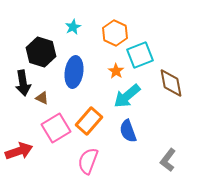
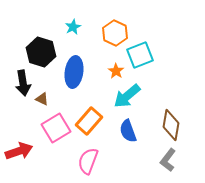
brown diamond: moved 42 px down; rotated 20 degrees clockwise
brown triangle: moved 1 px down
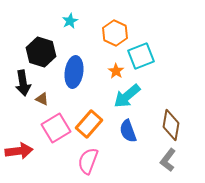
cyan star: moved 3 px left, 6 px up
cyan square: moved 1 px right, 1 px down
orange rectangle: moved 3 px down
red arrow: rotated 12 degrees clockwise
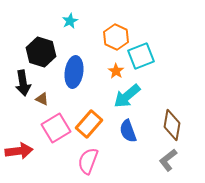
orange hexagon: moved 1 px right, 4 px down
brown diamond: moved 1 px right
gray L-shape: rotated 15 degrees clockwise
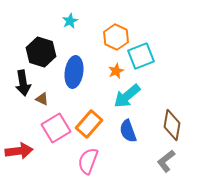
orange star: rotated 14 degrees clockwise
gray L-shape: moved 2 px left, 1 px down
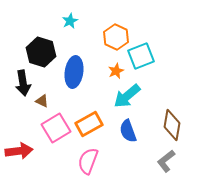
brown triangle: moved 2 px down
orange rectangle: rotated 20 degrees clockwise
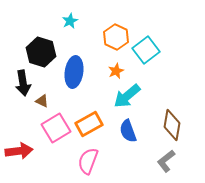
cyan square: moved 5 px right, 6 px up; rotated 16 degrees counterclockwise
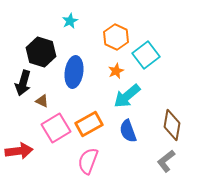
cyan square: moved 5 px down
black arrow: rotated 25 degrees clockwise
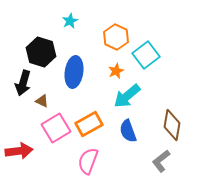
gray L-shape: moved 5 px left
